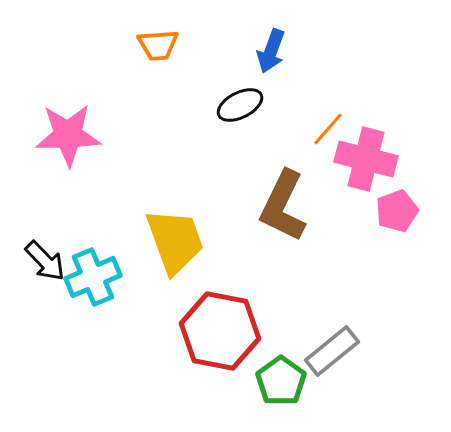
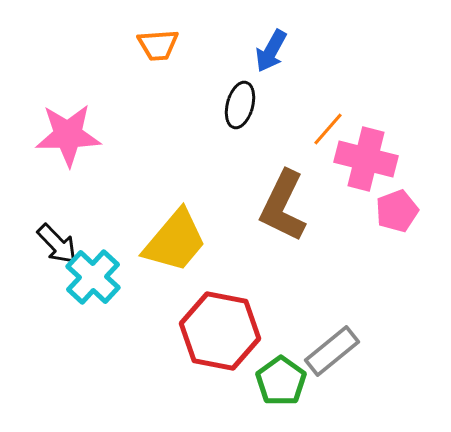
blue arrow: rotated 9 degrees clockwise
black ellipse: rotated 48 degrees counterclockwise
yellow trapezoid: rotated 60 degrees clockwise
black arrow: moved 12 px right, 17 px up
cyan cross: rotated 24 degrees counterclockwise
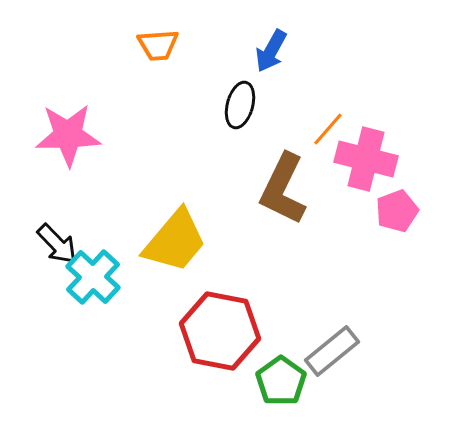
brown L-shape: moved 17 px up
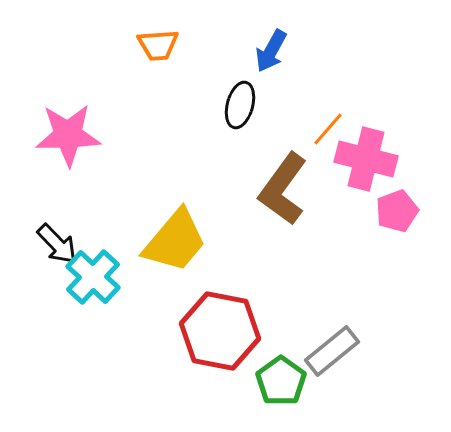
brown L-shape: rotated 10 degrees clockwise
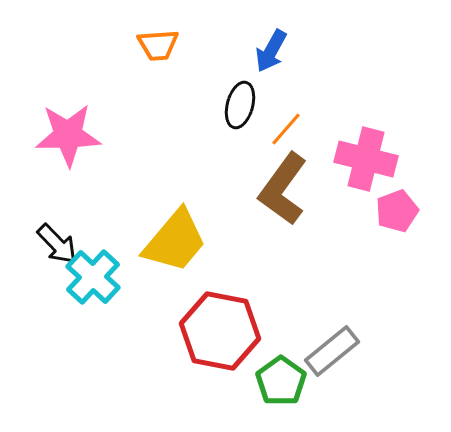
orange line: moved 42 px left
